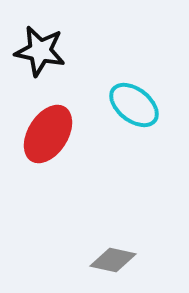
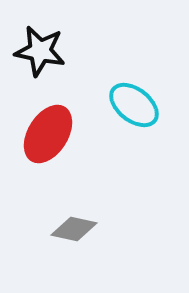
gray diamond: moved 39 px left, 31 px up
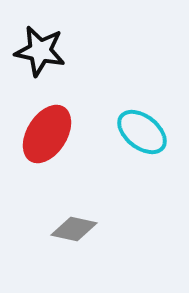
cyan ellipse: moved 8 px right, 27 px down
red ellipse: moved 1 px left
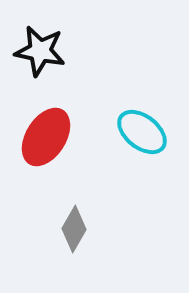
red ellipse: moved 1 px left, 3 px down
gray diamond: rotated 72 degrees counterclockwise
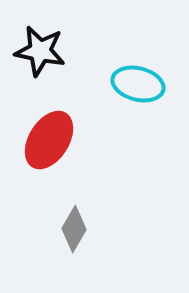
cyan ellipse: moved 4 px left, 48 px up; rotated 24 degrees counterclockwise
red ellipse: moved 3 px right, 3 px down
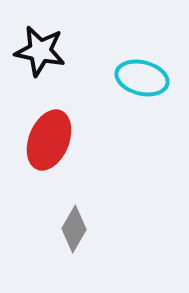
cyan ellipse: moved 4 px right, 6 px up
red ellipse: rotated 10 degrees counterclockwise
